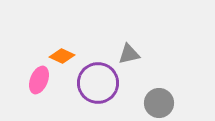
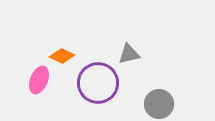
gray circle: moved 1 px down
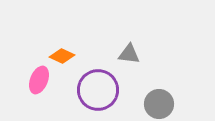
gray triangle: rotated 20 degrees clockwise
purple circle: moved 7 px down
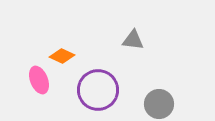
gray triangle: moved 4 px right, 14 px up
pink ellipse: rotated 44 degrees counterclockwise
